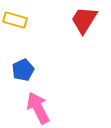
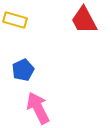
red trapezoid: rotated 60 degrees counterclockwise
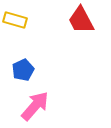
red trapezoid: moved 3 px left
pink arrow: moved 3 px left, 2 px up; rotated 68 degrees clockwise
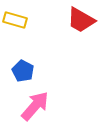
red trapezoid: rotated 32 degrees counterclockwise
blue pentagon: moved 1 px down; rotated 20 degrees counterclockwise
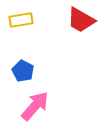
yellow rectangle: moved 6 px right; rotated 25 degrees counterclockwise
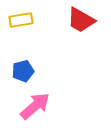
blue pentagon: rotated 30 degrees clockwise
pink arrow: rotated 8 degrees clockwise
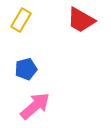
yellow rectangle: rotated 50 degrees counterclockwise
blue pentagon: moved 3 px right, 2 px up
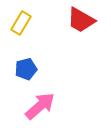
yellow rectangle: moved 3 px down
pink arrow: moved 5 px right
